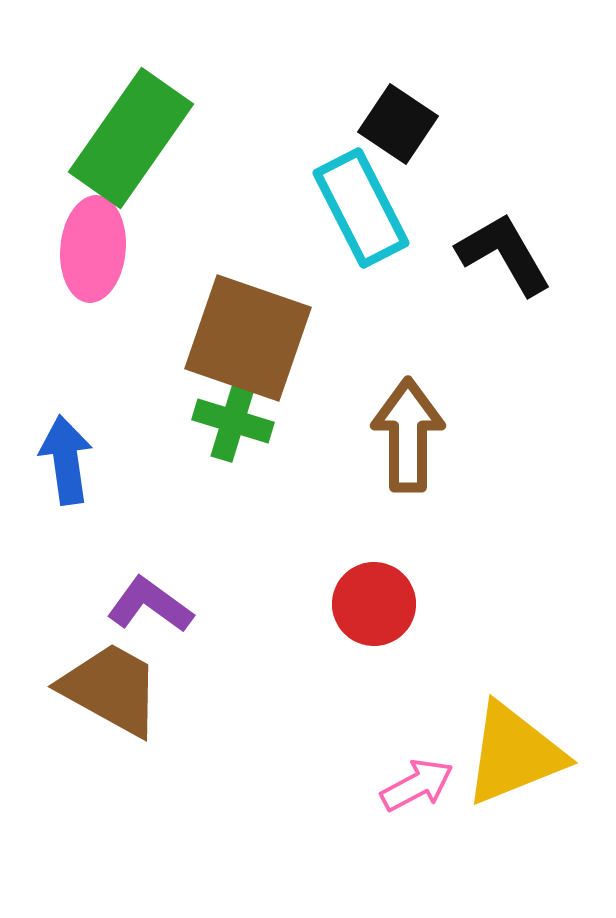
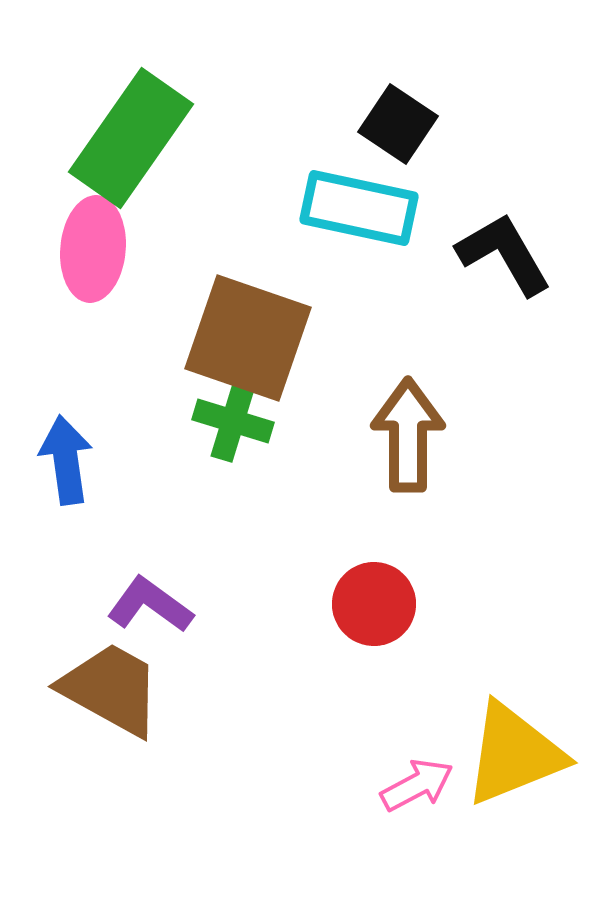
cyan rectangle: moved 2 px left; rotated 51 degrees counterclockwise
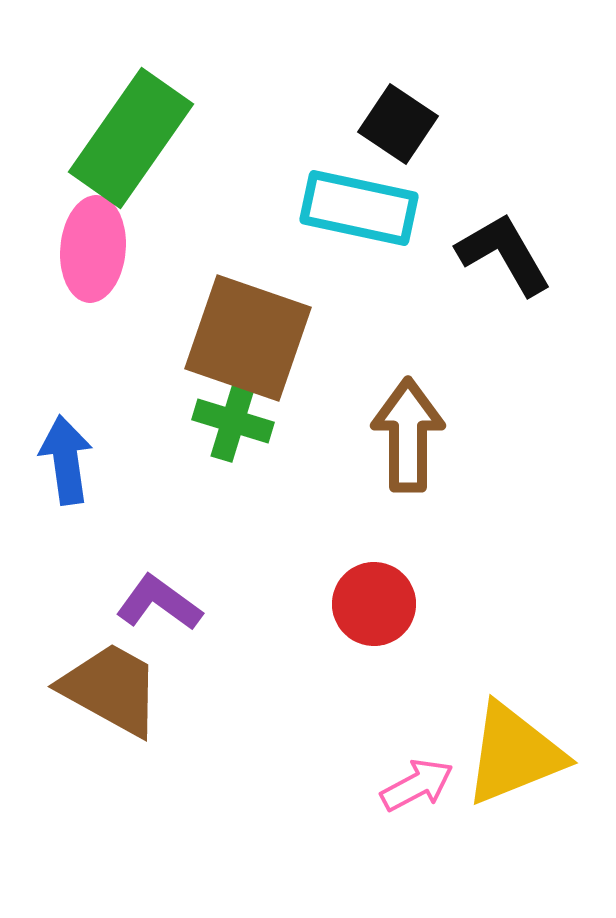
purple L-shape: moved 9 px right, 2 px up
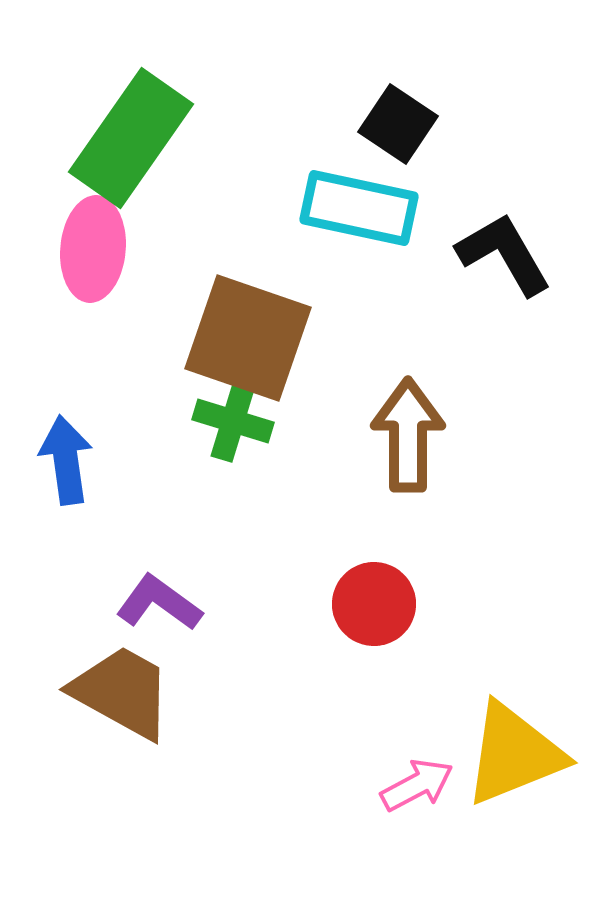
brown trapezoid: moved 11 px right, 3 px down
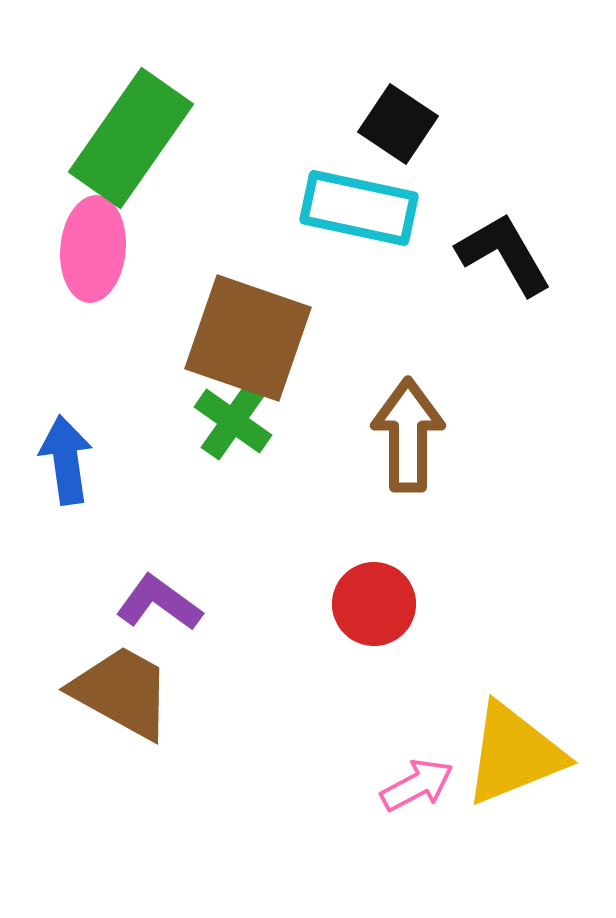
green cross: rotated 18 degrees clockwise
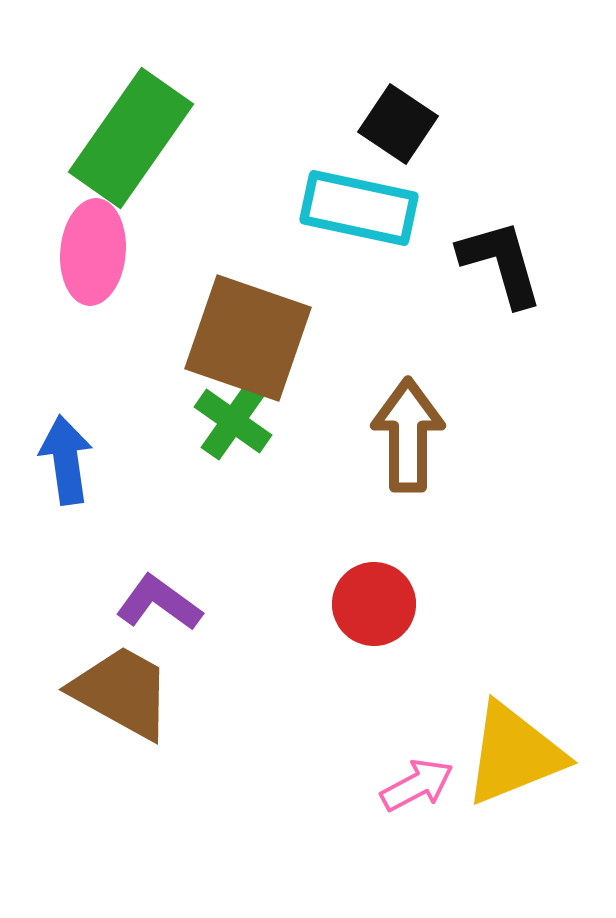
pink ellipse: moved 3 px down
black L-shape: moved 3 px left, 9 px down; rotated 14 degrees clockwise
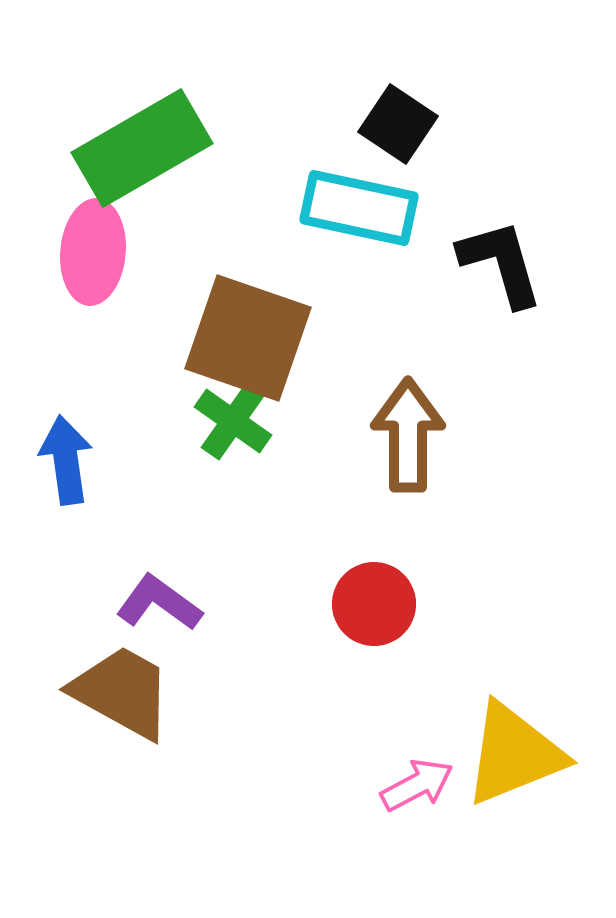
green rectangle: moved 11 px right, 10 px down; rotated 25 degrees clockwise
